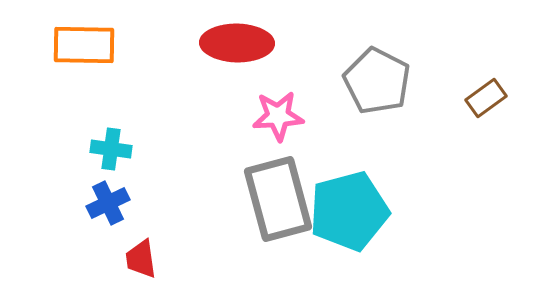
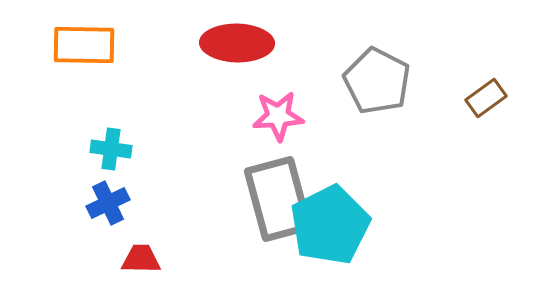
cyan pentagon: moved 19 px left, 14 px down; rotated 12 degrees counterclockwise
red trapezoid: rotated 99 degrees clockwise
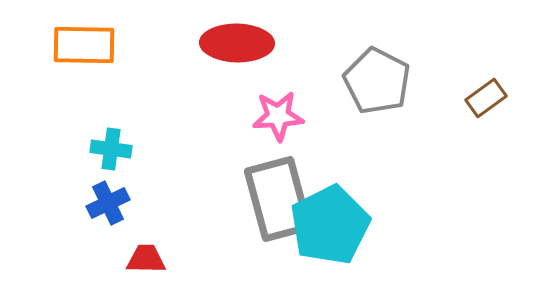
red trapezoid: moved 5 px right
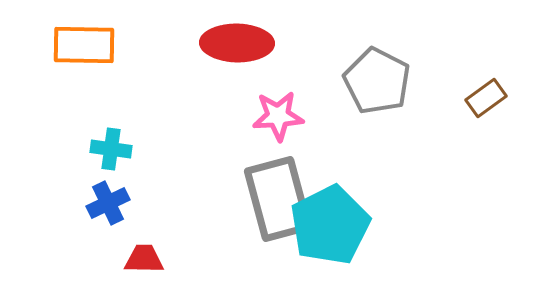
red trapezoid: moved 2 px left
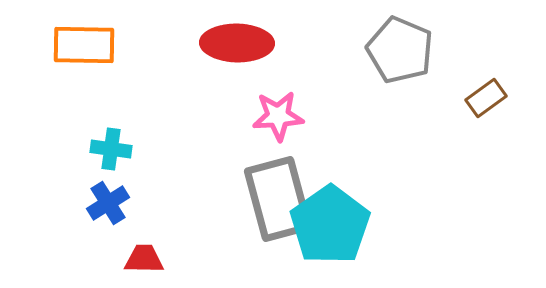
gray pentagon: moved 23 px right, 31 px up; rotated 4 degrees counterclockwise
blue cross: rotated 6 degrees counterclockwise
cyan pentagon: rotated 8 degrees counterclockwise
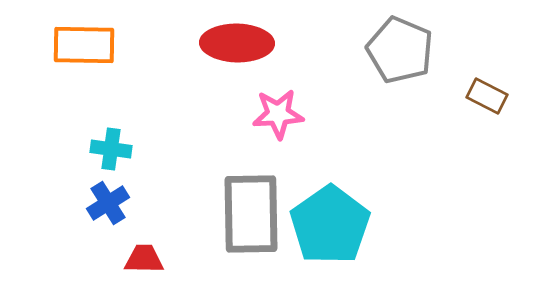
brown rectangle: moved 1 px right, 2 px up; rotated 63 degrees clockwise
pink star: moved 2 px up
gray rectangle: moved 27 px left, 15 px down; rotated 14 degrees clockwise
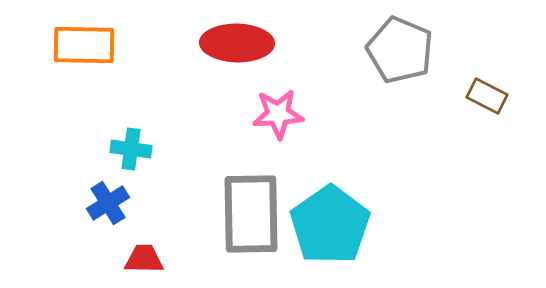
cyan cross: moved 20 px right
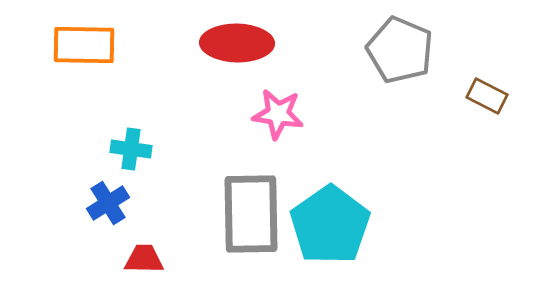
pink star: rotated 12 degrees clockwise
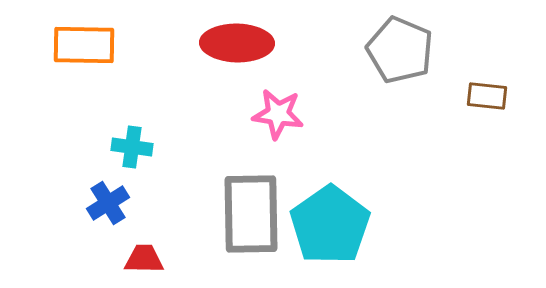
brown rectangle: rotated 21 degrees counterclockwise
cyan cross: moved 1 px right, 2 px up
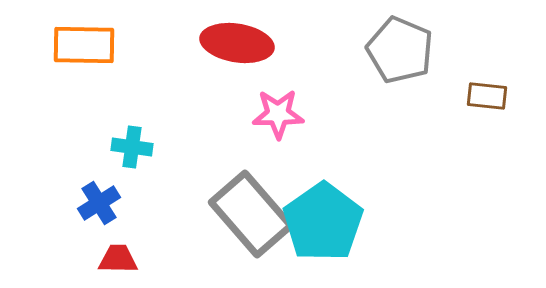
red ellipse: rotated 8 degrees clockwise
pink star: rotated 9 degrees counterclockwise
blue cross: moved 9 px left
gray rectangle: rotated 40 degrees counterclockwise
cyan pentagon: moved 7 px left, 3 px up
red trapezoid: moved 26 px left
